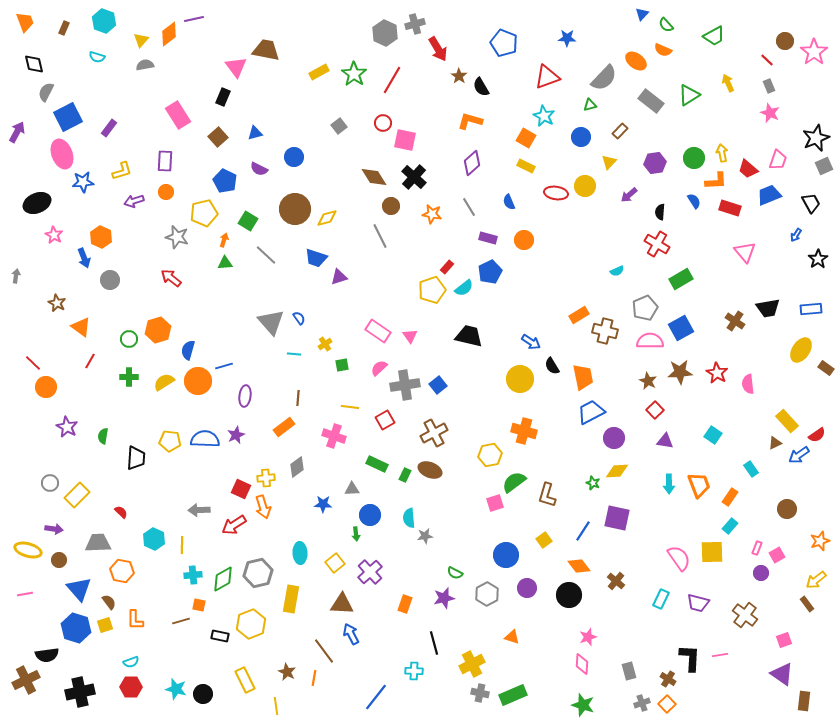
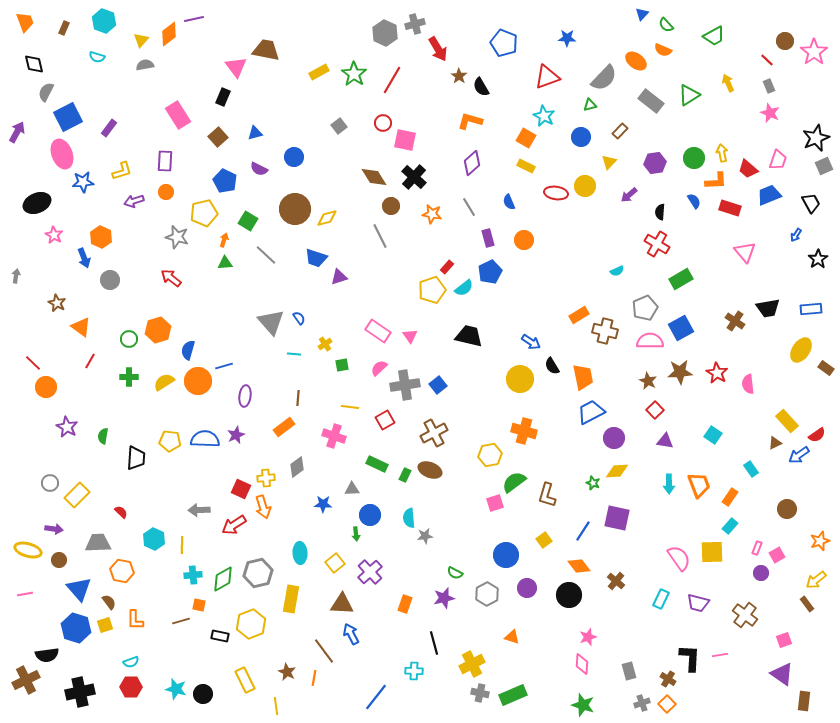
purple rectangle at (488, 238): rotated 60 degrees clockwise
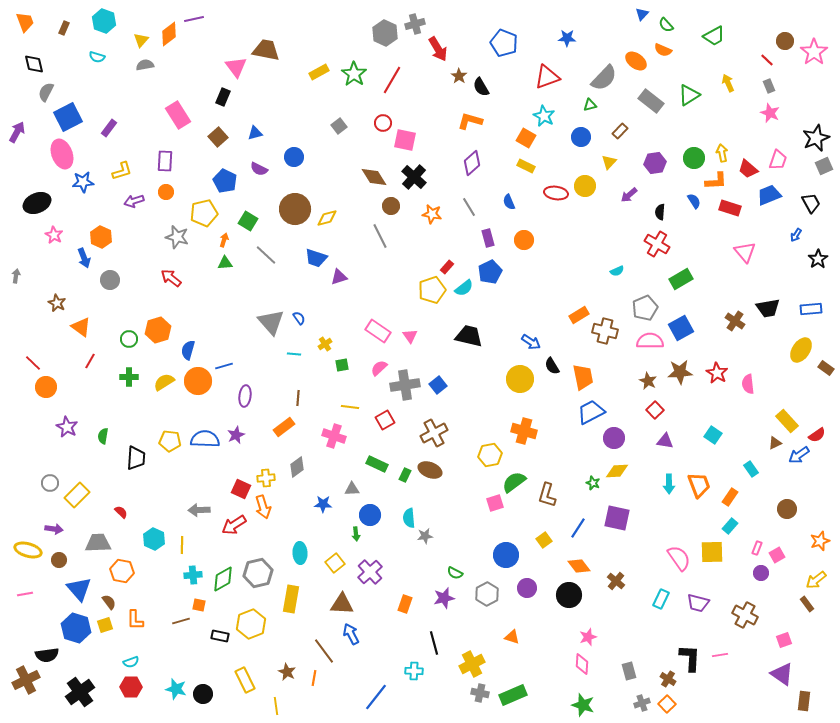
blue line at (583, 531): moved 5 px left, 3 px up
brown cross at (745, 615): rotated 10 degrees counterclockwise
black cross at (80, 692): rotated 24 degrees counterclockwise
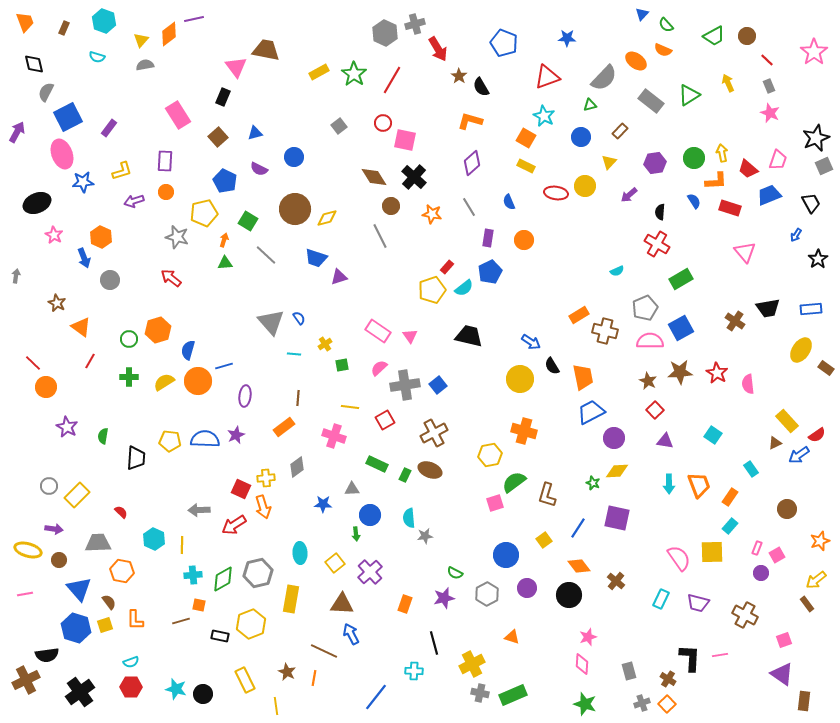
brown circle at (785, 41): moved 38 px left, 5 px up
purple rectangle at (488, 238): rotated 24 degrees clockwise
gray circle at (50, 483): moved 1 px left, 3 px down
brown line at (324, 651): rotated 28 degrees counterclockwise
green star at (583, 705): moved 2 px right, 1 px up
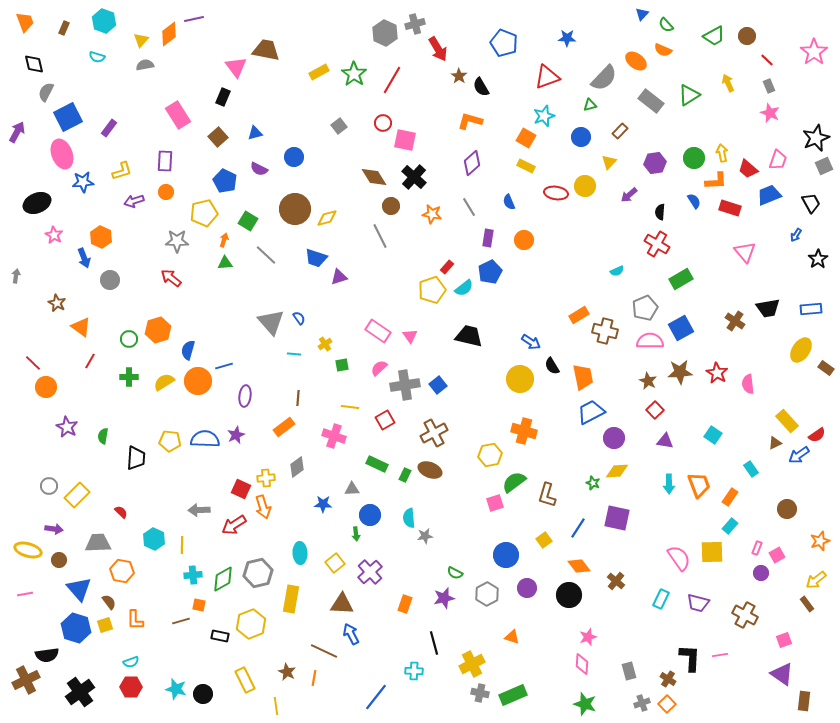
cyan star at (544, 116): rotated 25 degrees clockwise
gray star at (177, 237): moved 4 px down; rotated 15 degrees counterclockwise
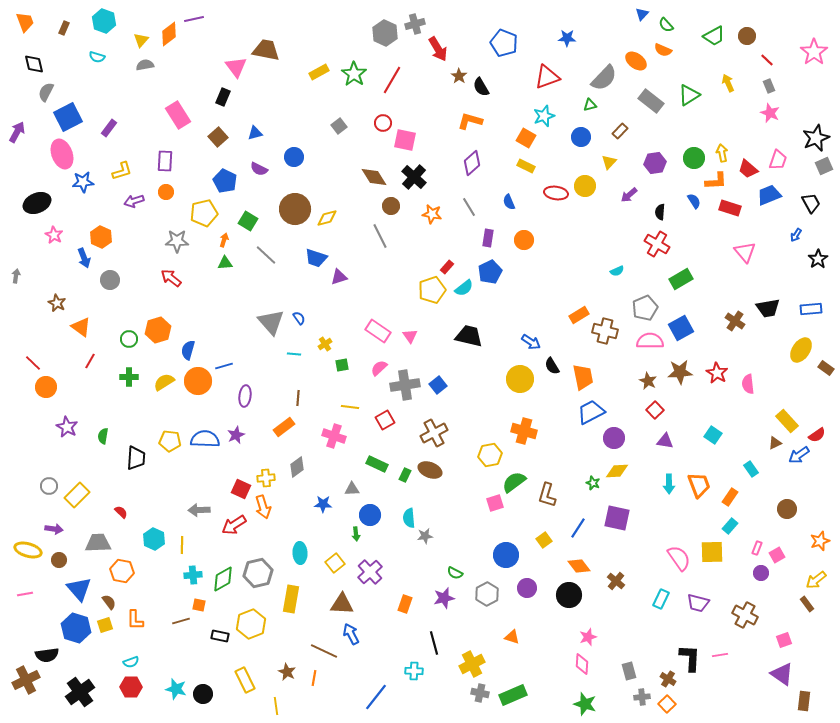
gray cross at (642, 703): moved 6 px up; rotated 14 degrees clockwise
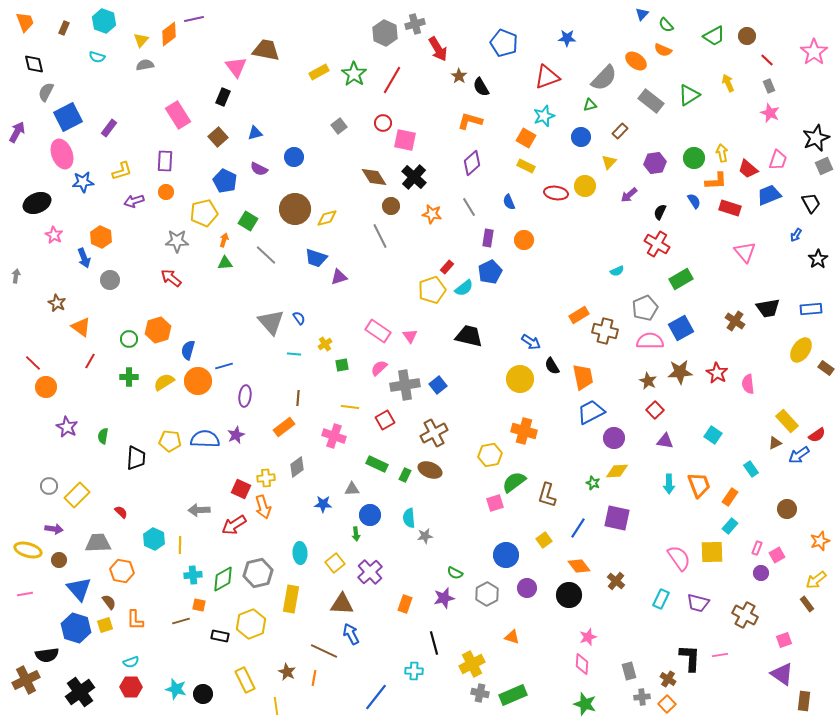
black semicircle at (660, 212): rotated 21 degrees clockwise
yellow line at (182, 545): moved 2 px left
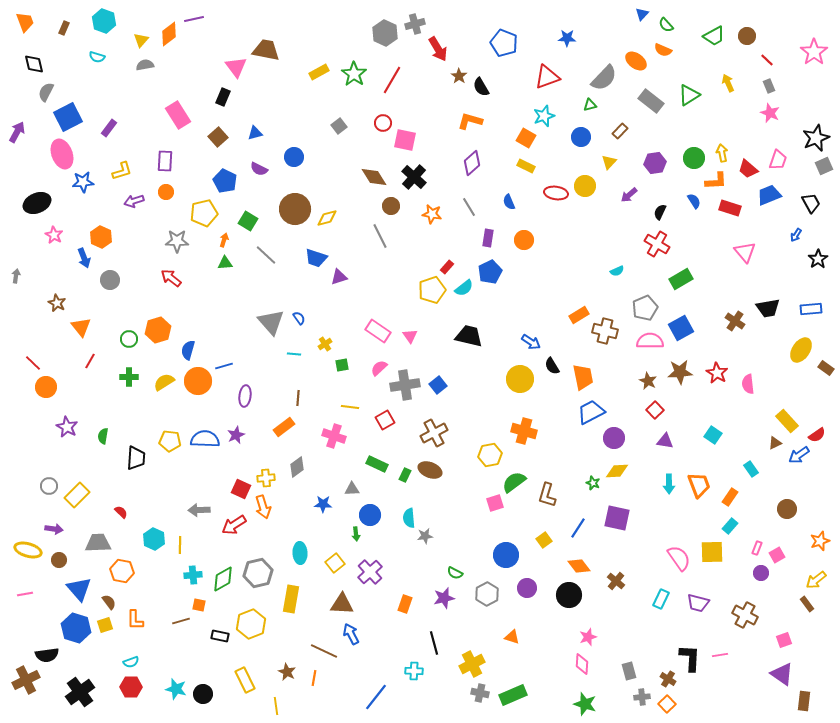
orange triangle at (81, 327): rotated 15 degrees clockwise
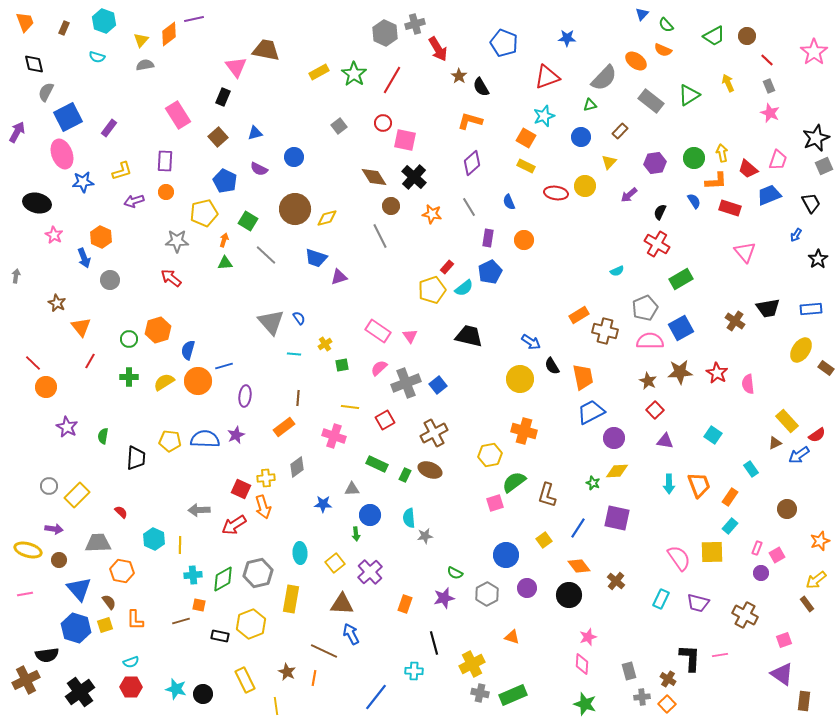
black ellipse at (37, 203): rotated 36 degrees clockwise
gray cross at (405, 385): moved 1 px right, 2 px up; rotated 12 degrees counterclockwise
